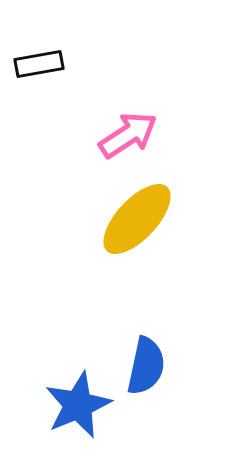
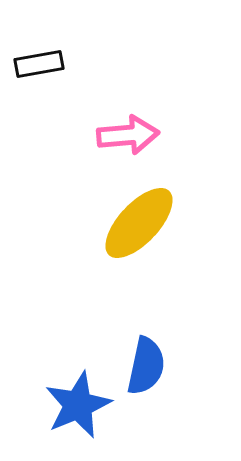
pink arrow: rotated 28 degrees clockwise
yellow ellipse: moved 2 px right, 4 px down
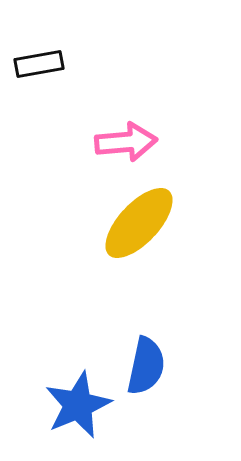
pink arrow: moved 2 px left, 7 px down
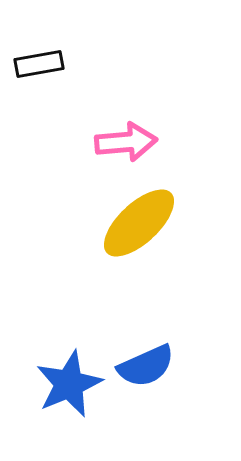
yellow ellipse: rotated 4 degrees clockwise
blue semicircle: rotated 54 degrees clockwise
blue star: moved 9 px left, 21 px up
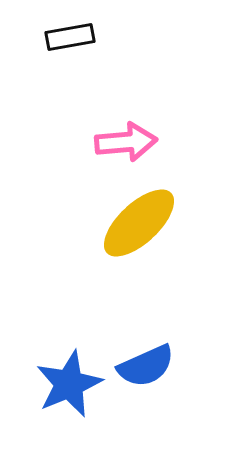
black rectangle: moved 31 px right, 27 px up
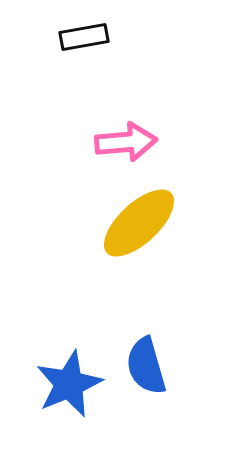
black rectangle: moved 14 px right
blue semicircle: rotated 98 degrees clockwise
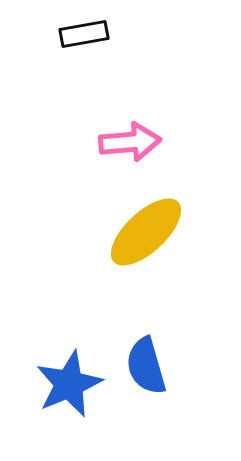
black rectangle: moved 3 px up
pink arrow: moved 4 px right
yellow ellipse: moved 7 px right, 9 px down
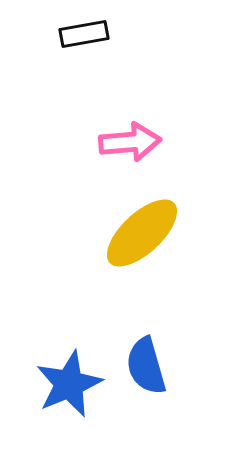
yellow ellipse: moved 4 px left, 1 px down
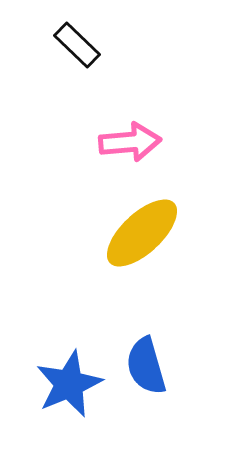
black rectangle: moved 7 px left, 11 px down; rotated 54 degrees clockwise
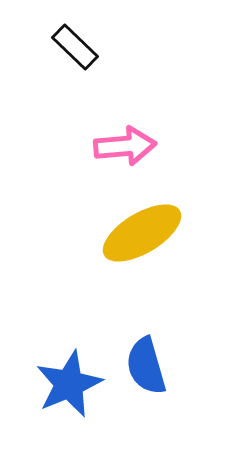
black rectangle: moved 2 px left, 2 px down
pink arrow: moved 5 px left, 4 px down
yellow ellipse: rotated 12 degrees clockwise
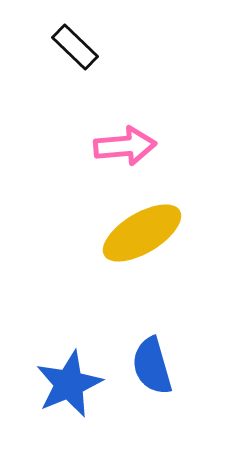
blue semicircle: moved 6 px right
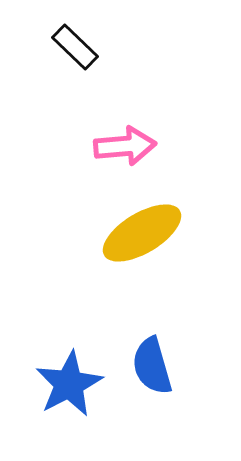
blue star: rotated 4 degrees counterclockwise
